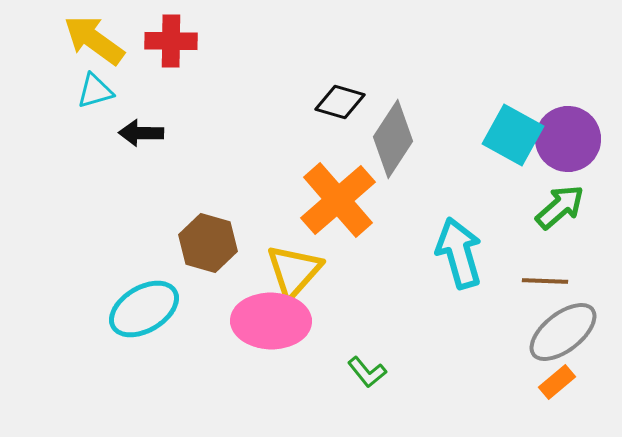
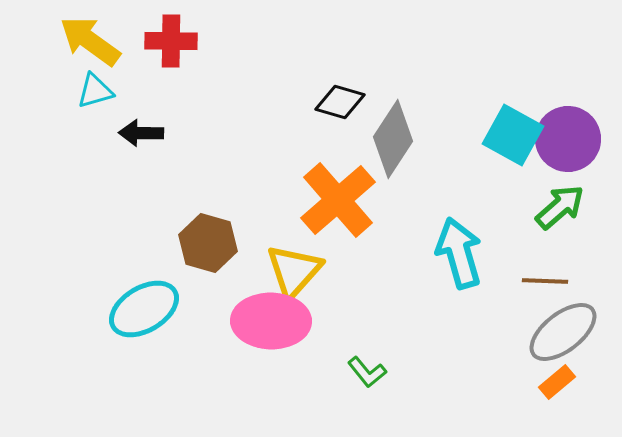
yellow arrow: moved 4 px left, 1 px down
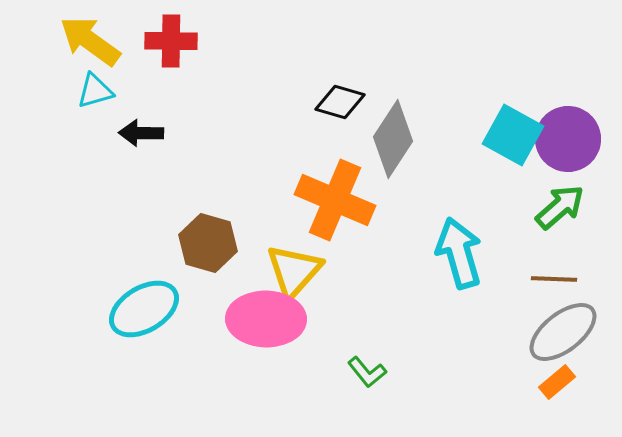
orange cross: moved 3 px left; rotated 26 degrees counterclockwise
brown line: moved 9 px right, 2 px up
pink ellipse: moved 5 px left, 2 px up
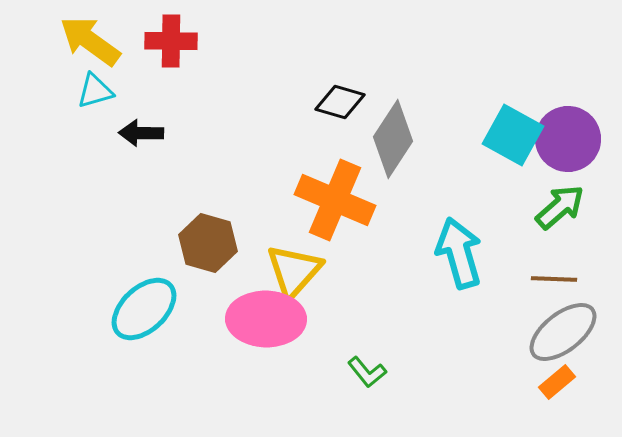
cyan ellipse: rotated 12 degrees counterclockwise
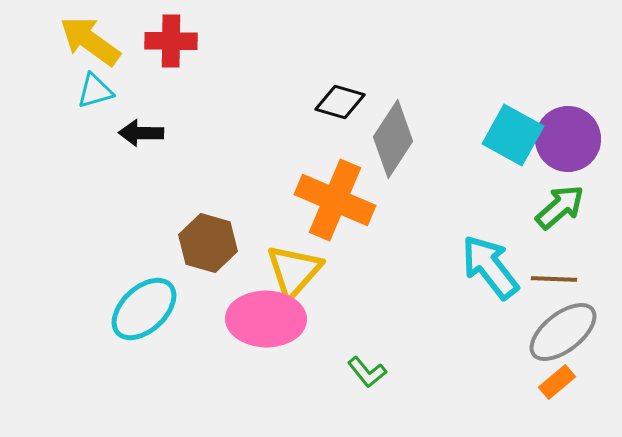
cyan arrow: moved 31 px right, 14 px down; rotated 22 degrees counterclockwise
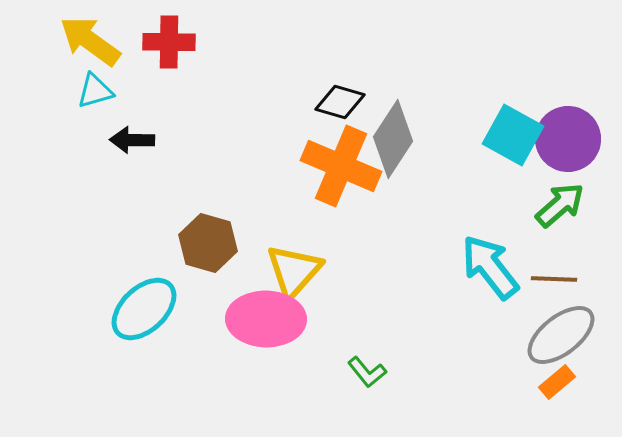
red cross: moved 2 px left, 1 px down
black arrow: moved 9 px left, 7 px down
orange cross: moved 6 px right, 34 px up
green arrow: moved 2 px up
gray ellipse: moved 2 px left, 3 px down
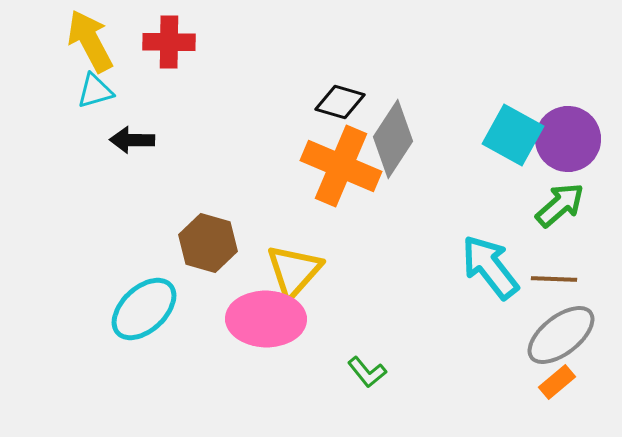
yellow arrow: rotated 26 degrees clockwise
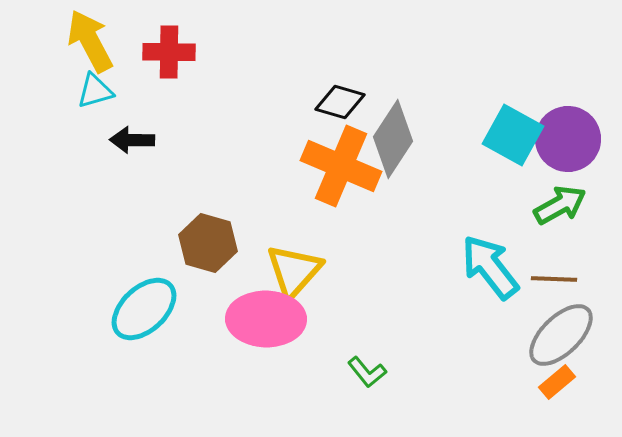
red cross: moved 10 px down
green arrow: rotated 12 degrees clockwise
gray ellipse: rotated 6 degrees counterclockwise
